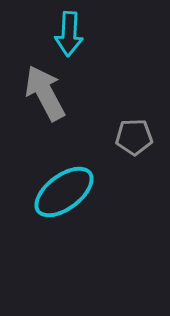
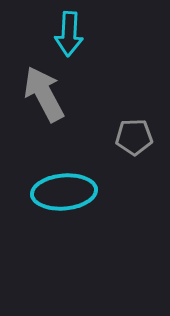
gray arrow: moved 1 px left, 1 px down
cyan ellipse: rotated 32 degrees clockwise
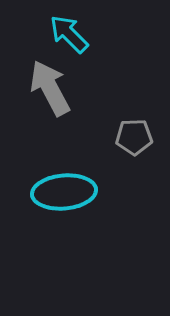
cyan arrow: rotated 132 degrees clockwise
gray arrow: moved 6 px right, 6 px up
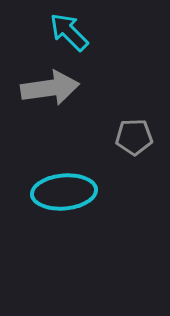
cyan arrow: moved 2 px up
gray arrow: rotated 110 degrees clockwise
